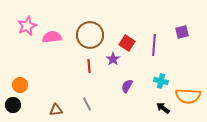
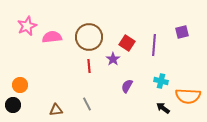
brown circle: moved 1 px left, 2 px down
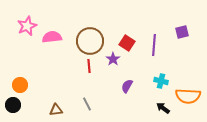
brown circle: moved 1 px right, 4 px down
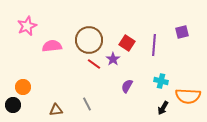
pink semicircle: moved 9 px down
brown circle: moved 1 px left, 1 px up
red line: moved 5 px right, 2 px up; rotated 48 degrees counterclockwise
orange circle: moved 3 px right, 2 px down
black arrow: rotated 96 degrees counterclockwise
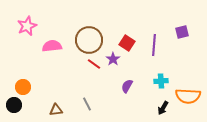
cyan cross: rotated 16 degrees counterclockwise
black circle: moved 1 px right
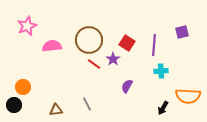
cyan cross: moved 10 px up
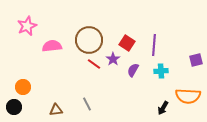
purple square: moved 14 px right, 28 px down
purple semicircle: moved 6 px right, 16 px up
black circle: moved 2 px down
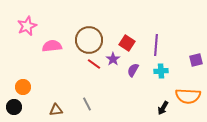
purple line: moved 2 px right
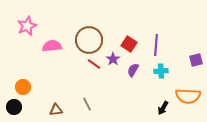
red square: moved 2 px right, 1 px down
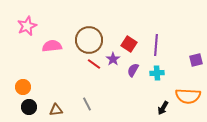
cyan cross: moved 4 px left, 2 px down
black circle: moved 15 px right
